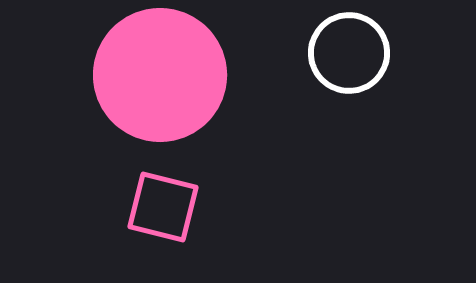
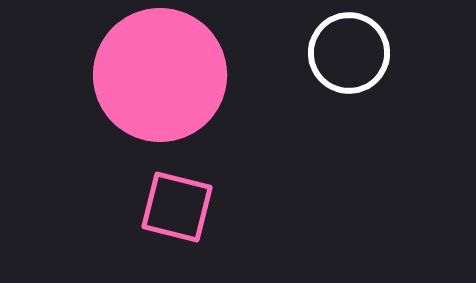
pink square: moved 14 px right
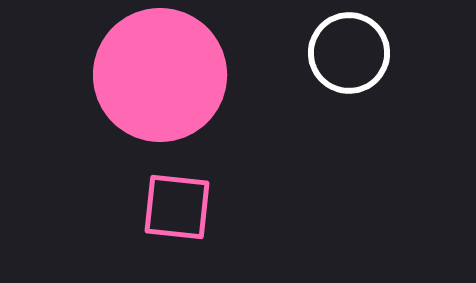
pink square: rotated 8 degrees counterclockwise
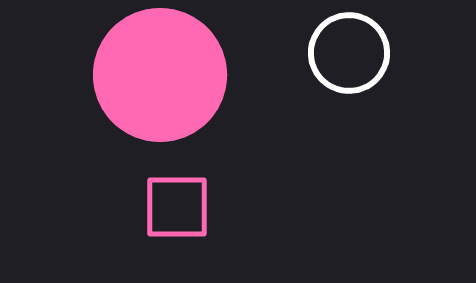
pink square: rotated 6 degrees counterclockwise
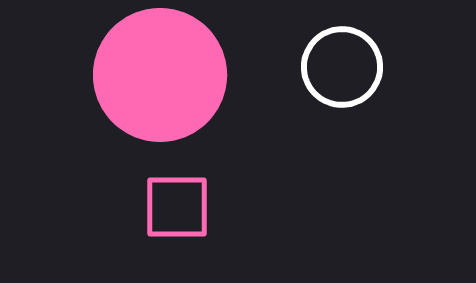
white circle: moved 7 px left, 14 px down
